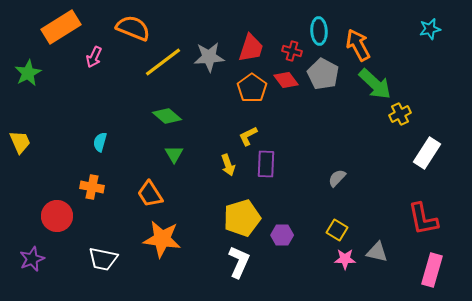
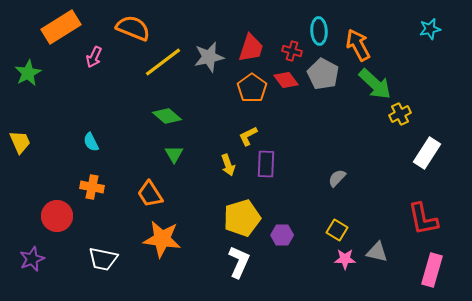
gray star: rotated 8 degrees counterclockwise
cyan semicircle: moved 9 px left; rotated 42 degrees counterclockwise
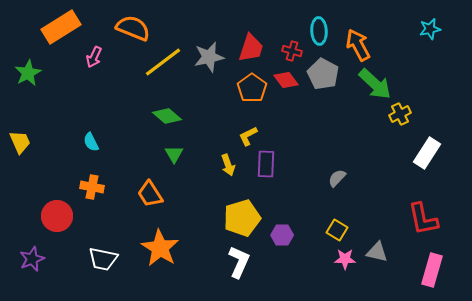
orange star: moved 2 px left, 9 px down; rotated 24 degrees clockwise
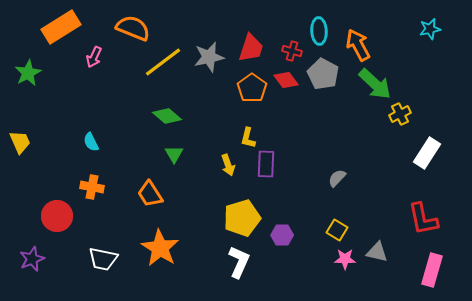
yellow L-shape: moved 2 px down; rotated 50 degrees counterclockwise
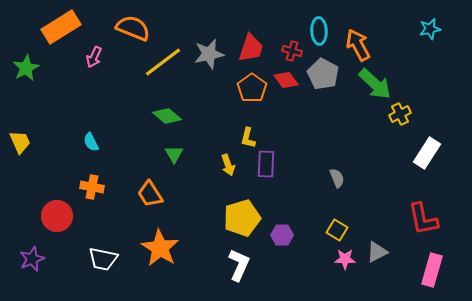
gray star: moved 3 px up
green star: moved 2 px left, 5 px up
gray semicircle: rotated 114 degrees clockwise
gray triangle: rotated 40 degrees counterclockwise
white L-shape: moved 3 px down
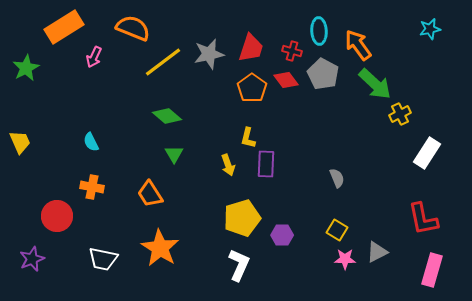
orange rectangle: moved 3 px right
orange arrow: rotated 8 degrees counterclockwise
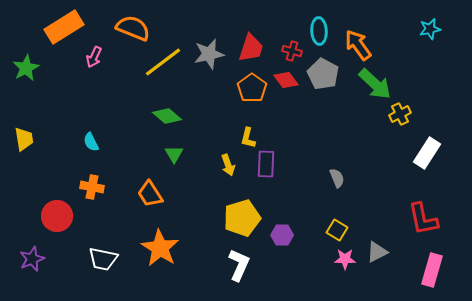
yellow trapezoid: moved 4 px right, 3 px up; rotated 15 degrees clockwise
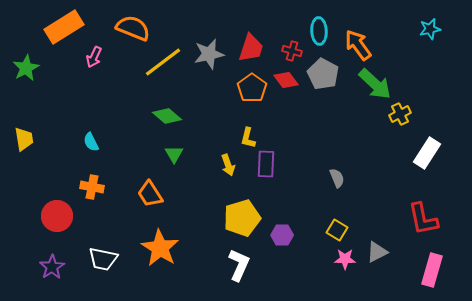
purple star: moved 20 px right, 8 px down; rotated 10 degrees counterclockwise
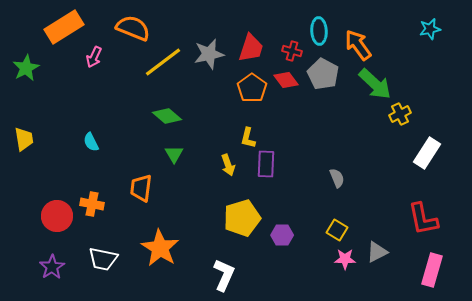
orange cross: moved 17 px down
orange trapezoid: moved 9 px left, 6 px up; rotated 40 degrees clockwise
white L-shape: moved 15 px left, 10 px down
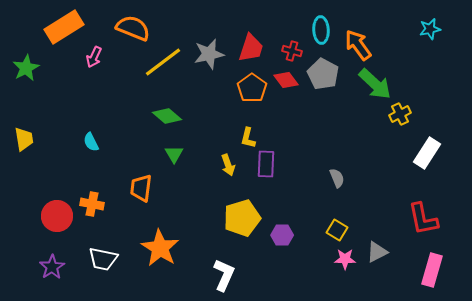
cyan ellipse: moved 2 px right, 1 px up
